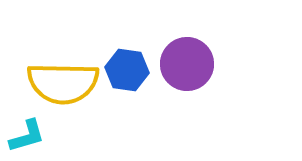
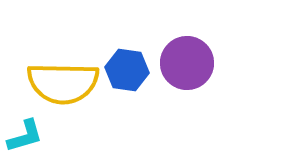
purple circle: moved 1 px up
cyan L-shape: moved 2 px left
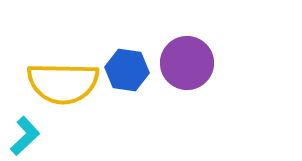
cyan L-shape: rotated 27 degrees counterclockwise
